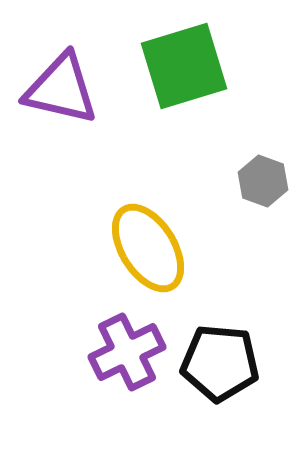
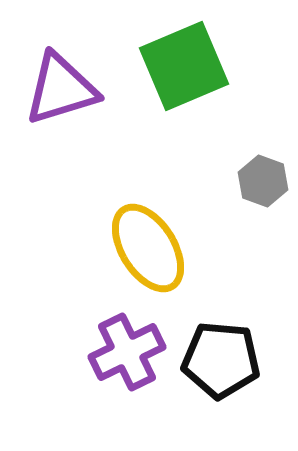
green square: rotated 6 degrees counterclockwise
purple triangle: rotated 30 degrees counterclockwise
black pentagon: moved 1 px right, 3 px up
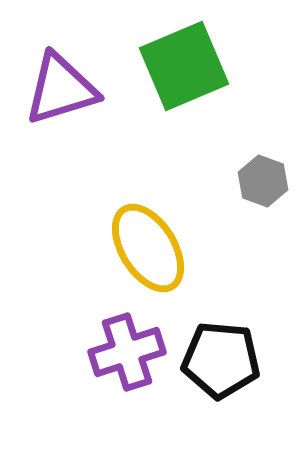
purple cross: rotated 8 degrees clockwise
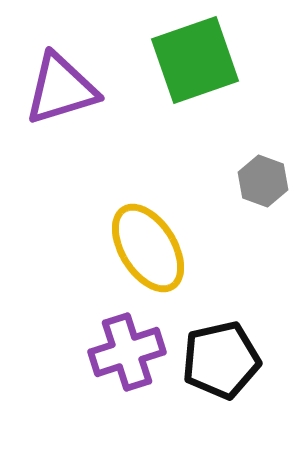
green square: moved 11 px right, 6 px up; rotated 4 degrees clockwise
black pentagon: rotated 18 degrees counterclockwise
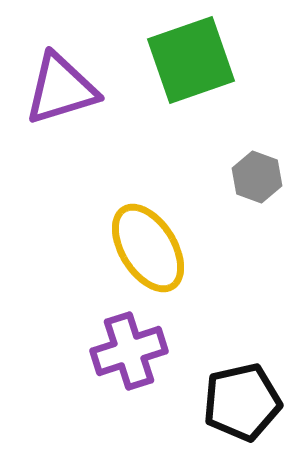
green square: moved 4 px left
gray hexagon: moved 6 px left, 4 px up
purple cross: moved 2 px right, 1 px up
black pentagon: moved 21 px right, 42 px down
